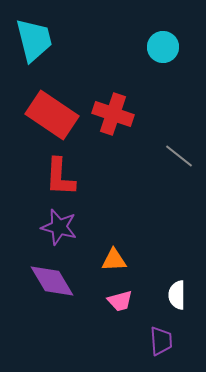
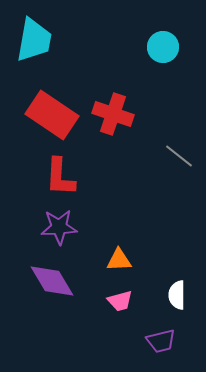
cyan trapezoid: rotated 24 degrees clockwise
purple star: rotated 18 degrees counterclockwise
orange triangle: moved 5 px right
purple trapezoid: rotated 80 degrees clockwise
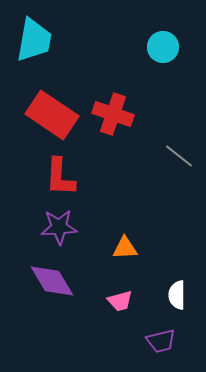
orange triangle: moved 6 px right, 12 px up
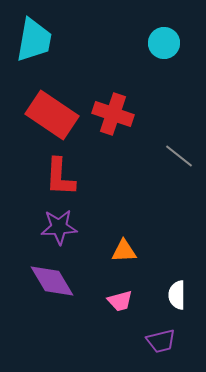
cyan circle: moved 1 px right, 4 px up
orange triangle: moved 1 px left, 3 px down
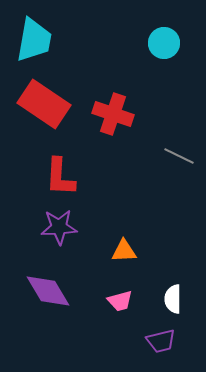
red rectangle: moved 8 px left, 11 px up
gray line: rotated 12 degrees counterclockwise
purple diamond: moved 4 px left, 10 px down
white semicircle: moved 4 px left, 4 px down
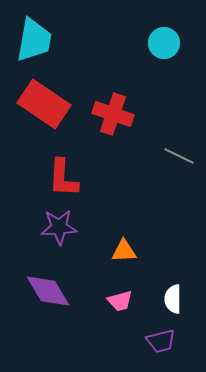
red L-shape: moved 3 px right, 1 px down
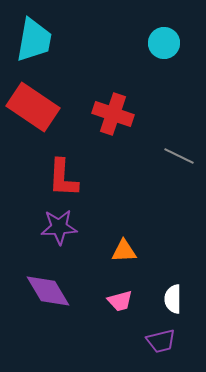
red rectangle: moved 11 px left, 3 px down
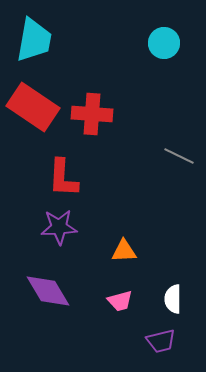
red cross: moved 21 px left; rotated 15 degrees counterclockwise
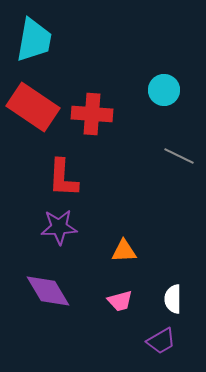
cyan circle: moved 47 px down
purple trapezoid: rotated 16 degrees counterclockwise
